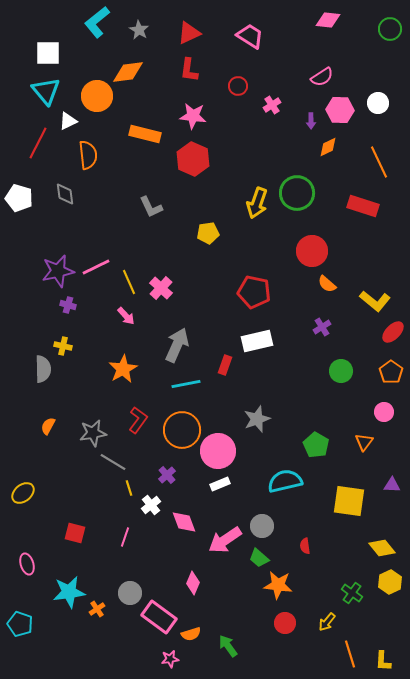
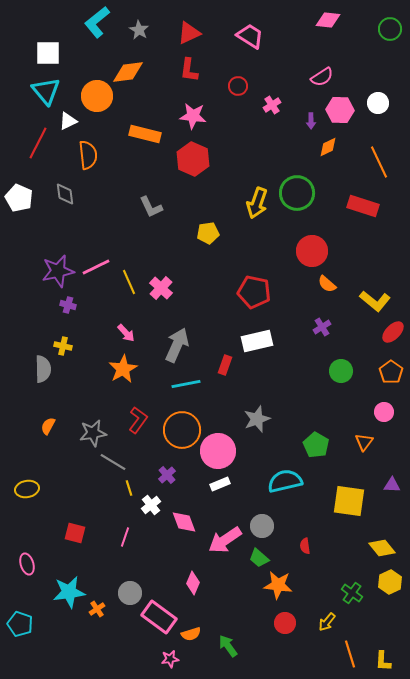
white pentagon at (19, 198): rotated 8 degrees clockwise
pink arrow at (126, 316): moved 17 px down
yellow ellipse at (23, 493): moved 4 px right, 4 px up; rotated 30 degrees clockwise
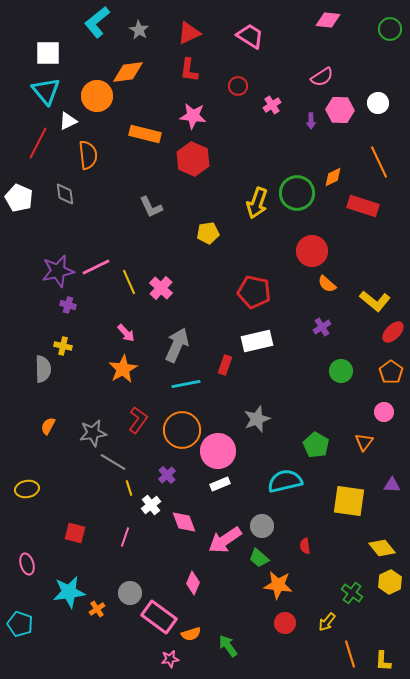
orange diamond at (328, 147): moved 5 px right, 30 px down
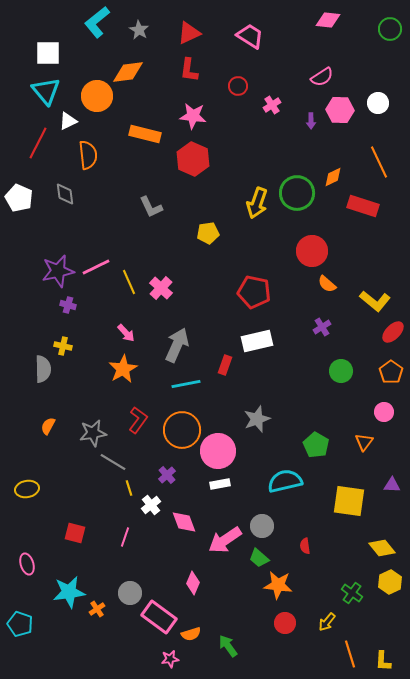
white rectangle at (220, 484): rotated 12 degrees clockwise
